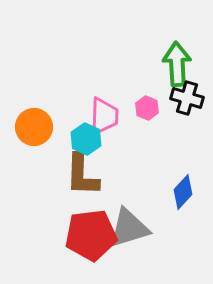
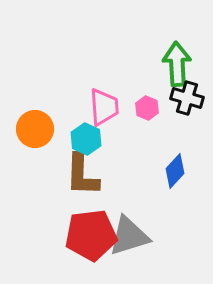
pink trapezoid: moved 9 px up; rotated 6 degrees counterclockwise
orange circle: moved 1 px right, 2 px down
blue diamond: moved 8 px left, 21 px up
gray triangle: moved 8 px down
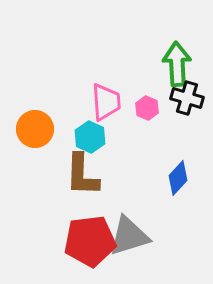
pink trapezoid: moved 2 px right, 5 px up
cyan hexagon: moved 4 px right, 2 px up
blue diamond: moved 3 px right, 7 px down
red pentagon: moved 1 px left, 6 px down
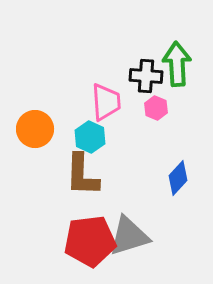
black cross: moved 41 px left, 22 px up; rotated 12 degrees counterclockwise
pink hexagon: moved 9 px right
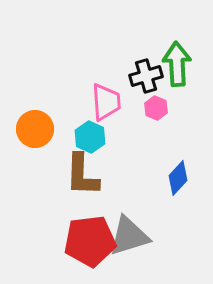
black cross: rotated 20 degrees counterclockwise
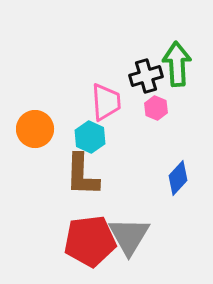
gray triangle: rotated 42 degrees counterclockwise
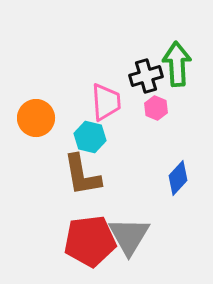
orange circle: moved 1 px right, 11 px up
cyan hexagon: rotated 12 degrees counterclockwise
brown L-shape: rotated 12 degrees counterclockwise
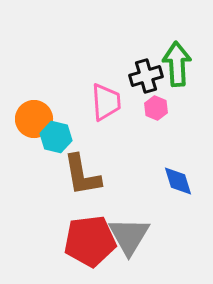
orange circle: moved 2 px left, 1 px down
cyan hexagon: moved 34 px left
blue diamond: moved 3 px down; rotated 60 degrees counterclockwise
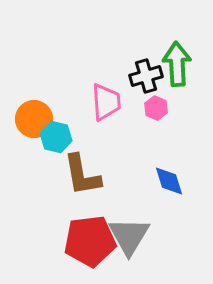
blue diamond: moved 9 px left
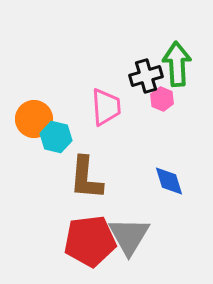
pink trapezoid: moved 5 px down
pink hexagon: moved 6 px right, 9 px up
brown L-shape: moved 4 px right, 3 px down; rotated 15 degrees clockwise
